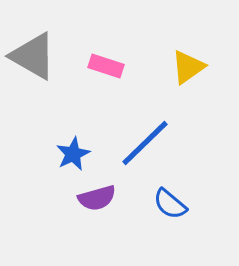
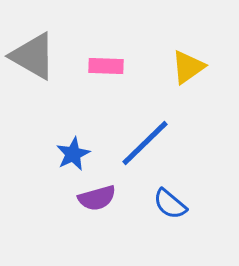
pink rectangle: rotated 16 degrees counterclockwise
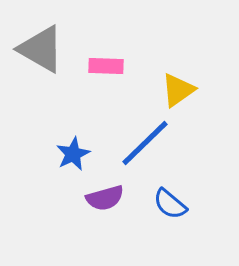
gray triangle: moved 8 px right, 7 px up
yellow triangle: moved 10 px left, 23 px down
purple semicircle: moved 8 px right
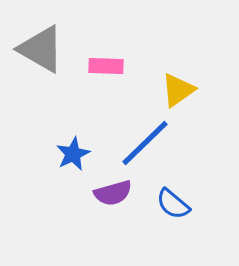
purple semicircle: moved 8 px right, 5 px up
blue semicircle: moved 3 px right
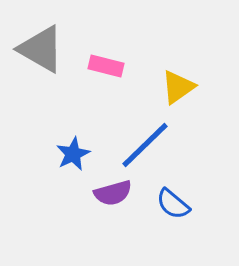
pink rectangle: rotated 12 degrees clockwise
yellow triangle: moved 3 px up
blue line: moved 2 px down
